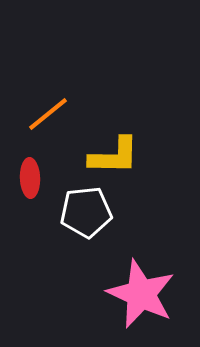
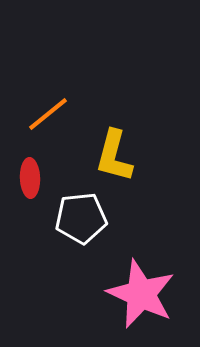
yellow L-shape: rotated 104 degrees clockwise
white pentagon: moved 5 px left, 6 px down
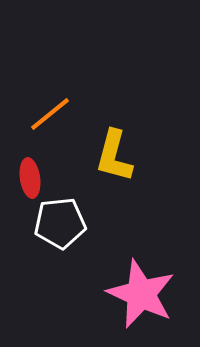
orange line: moved 2 px right
red ellipse: rotated 6 degrees counterclockwise
white pentagon: moved 21 px left, 5 px down
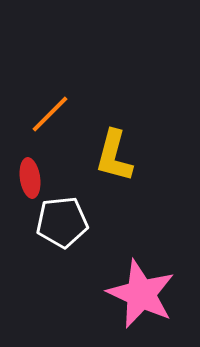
orange line: rotated 6 degrees counterclockwise
white pentagon: moved 2 px right, 1 px up
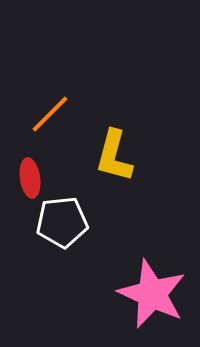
pink star: moved 11 px right
